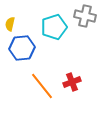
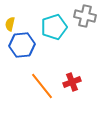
blue hexagon: moved 3 px up
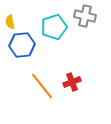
yellow semicircle: moved 2 px up; rotated 24 degrees counterclockwise
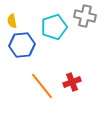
yellow semicircle: moved 2 px right, 1 px up
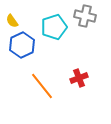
yellow semicircle: rotated 24 degrees counterclockwise
blue hexagon: rotated 20 degrees counterclockwise
red cross: moved 7 px right, 4 px up
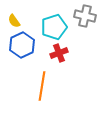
yellow semicircle: moved 2 px right
red cross: moved 20 px left, 25 px up
orange line: rotated 48 degrees clockwise
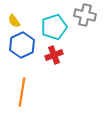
gray cross: moved 1 px up
red cross: moved 5 px left, 2 px down
orange line: moved 20 px left, 6 px down
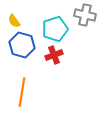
cyan pentagon: moved 1 px right, 2 px down
blue hexagon: rotated 20 degrees counterclockwise
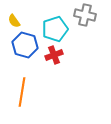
blue hexagon: moved 3 px right
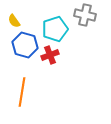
red cross: moved 4 px left
